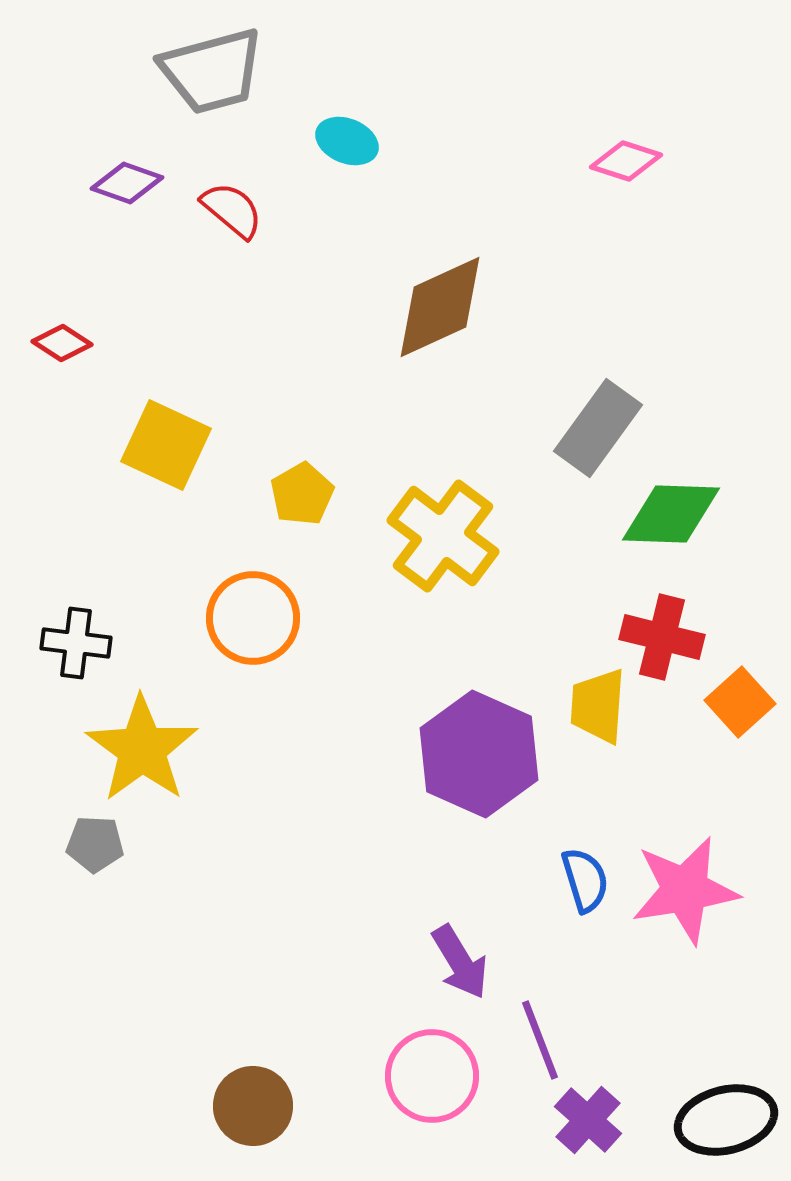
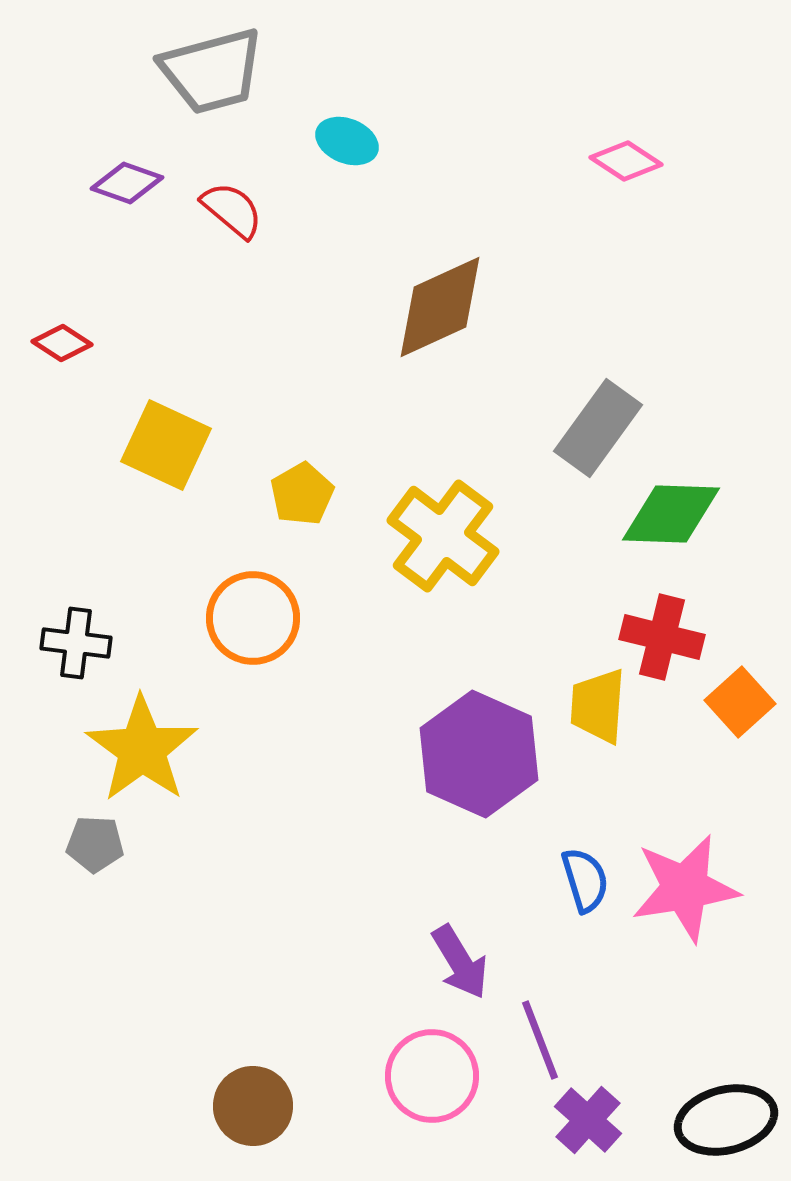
pink diamond: rotated 16 degrees clockwise
pink star: moved 2 px up
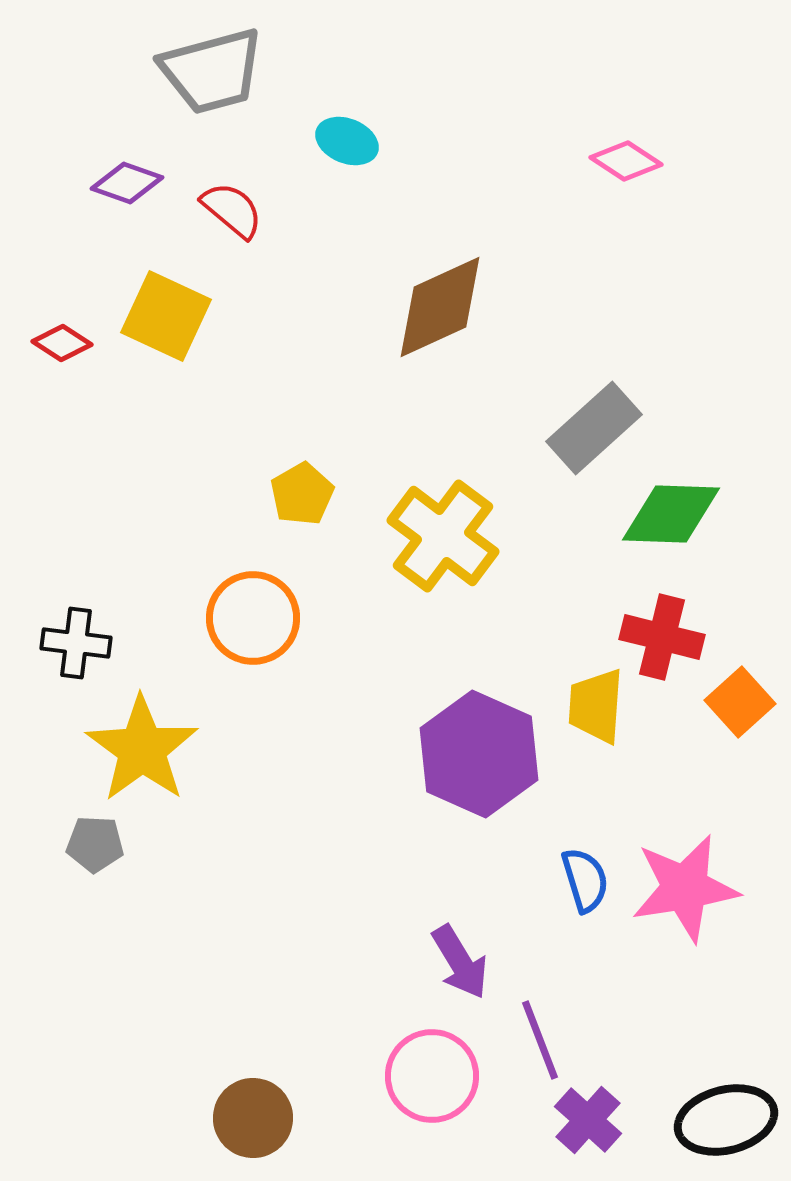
gray rectangle: moved 4 px left; rotated 12 degrees clockwise
yellow square: moved 129 px up
yellow trapezoid: moved 2 px left
brown circle: moved 12 px down
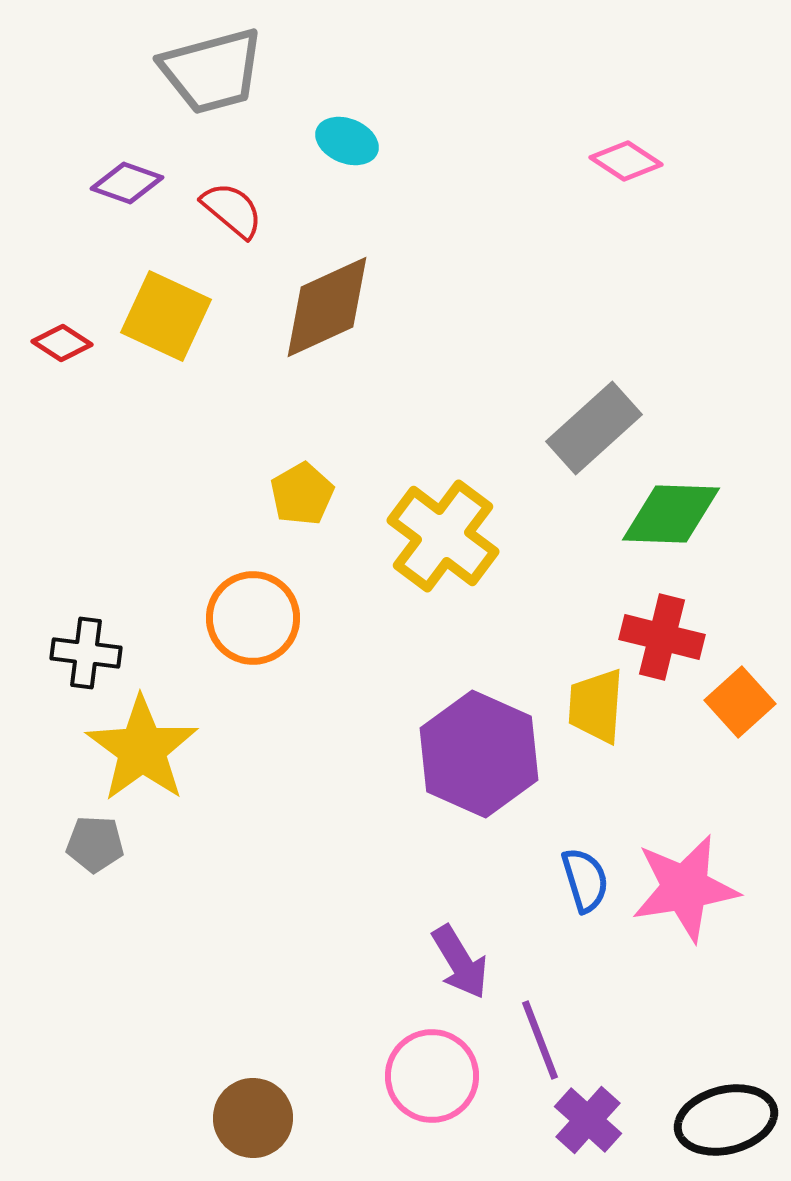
brown diamond: moved 113 px left
black cross: moved 10 px right, 10 px down
